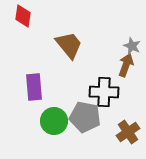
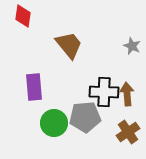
brown arrow: moved 1 px right, 29 px down; rotated 25 degrees counterclockwise
gray pentagon: rotated 16 degrees counterclockwise
green circle: moved 2 px down
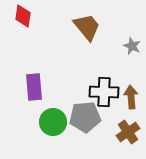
brown trapezoid: moved 18 px right, 18 px up
brown arrow: moved 4 px right, 3 px down
green circle: moved 1 px left, 1 px up
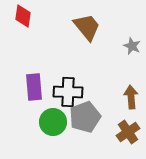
black cross: moved 36 px left
gray pentagon: rotated 16 degrees counterclockwise
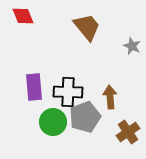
red diamond: rotated 30 degrees counterclockwise
brown arrow: moved 21 px left
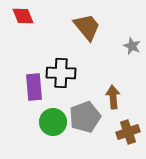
black cross: moved 7 px left, 19 px up
brown arrow: moved 3 px right
brown cross: rotated 15 degrees clockwise
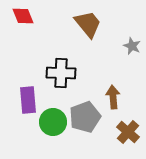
brown trapezoid: moved 1 px right, 3 px up
purple rectangle: moved 6 px left, 13 px down
brown cross: rotated 30 degrees counterclockwise
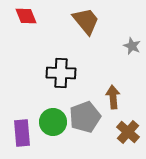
red diamond: moved 3 px right
brown trapezoid: moved 2 px left, 3 px up
purple rectangle: moved 6 px left, 33 px down
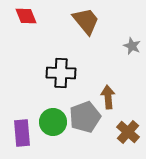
brown arrow: moved 5 px left
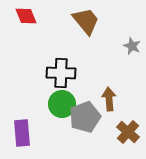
brown arrow: moved 1 px right, 2 px down
green circle: moved 9 px right, 18 px up
